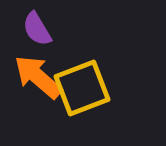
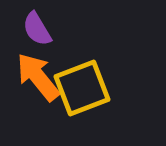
orange arrow: rotated 10 degrees clockwise
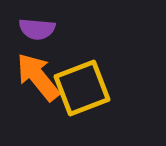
purple semicircle: rotated 54 degrees counterclockwise
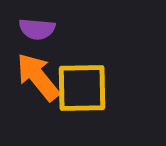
yellow square: rotated 20 degrees clockwise
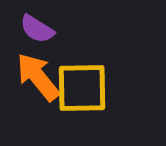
purple semicircle: rotated 27 degrees clockwise
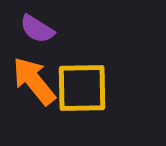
orange arrow: moved 4 px left, 4 px down
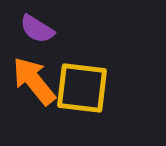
yellow square: rotated 8 degrees clockwise
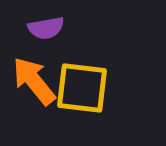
purple semicircle: moved 9 px right, 1 px up; rotated 42 degrees counterclockwise
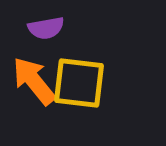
yellow square: moved 3 px left, 5 px up
